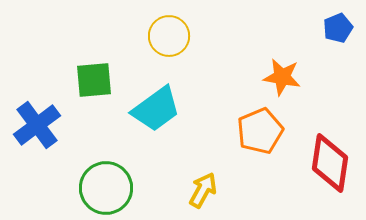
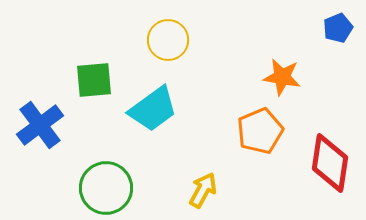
yellow circle: moved 1 px left, 4 px down
cyan trapezoid: moved 3 px left
blue cross: moved 3 px right
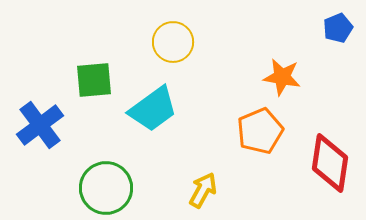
yellow circle: moved 5 px right, 2 px down
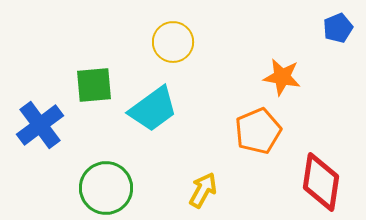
green square: moved 5 px down
orange pentagon: moved 2 px left
red diamond: moved 9 px left, 19 px down
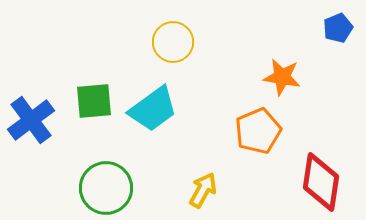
green square: moved 16 px down
blue cross: moved 9 px left, 5 px up
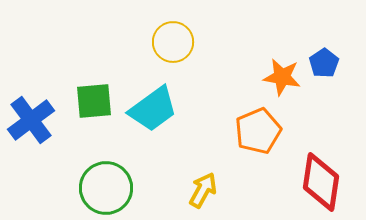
blue pentagon: moved 14 px left, 35 px down; rotated 12 degrees counterclockwise
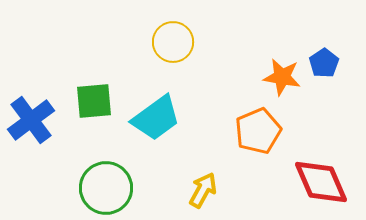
cyan trapezoid: moved 3 px right, 9 px down
red diamond: rotated 32 degrees counterclockwise
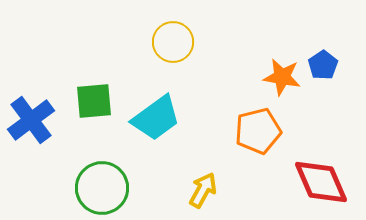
blue pentagon: moved 1 px left, 2 px down
orange pentagon: rotated 9 degrees clockwise
green circle: moved 4 px left
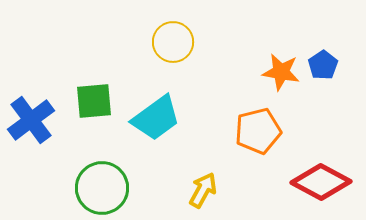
orange star: moved 1 px left, 5 px up
red diamond: rotated 38 degrees counterclockwise
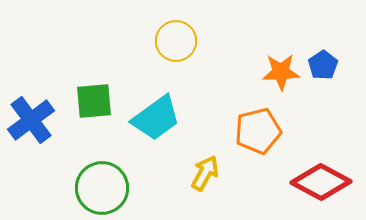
yellow circle: moved 3 px right, 1 px up
orange star: rotated 12 degrees counterclockwise
yellow arrow: moved 2 px right, 17 px up
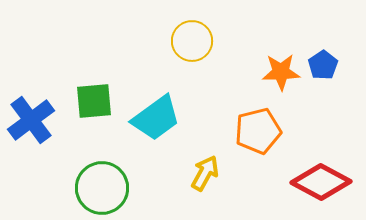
yellow circle: moved 16 px right
